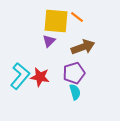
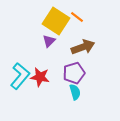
yellow square: rotated 28 degrees clockwise
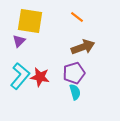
yellow square: moved 26 px left; rotated 24 degrees counterclockwise
purple triangle: moved 30 px left
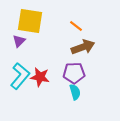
orange line: moved 1 px left, 9 px down
purple pentagon: rotated 15 degrees clockwise
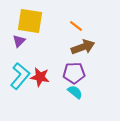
cyan semicircle: rotated 35 degrees counterclockwise
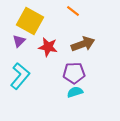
yellow square: rotated 20 degrees clockwise
orange line: moved 3 px left, 15 px up
brown arrow: moved 3 px up
red star: moved 8 px right, 30 px up
cyan semicircle: rotated 56 degrees counterclockwise
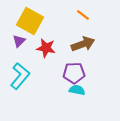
orange line: moved 10 px right, 4 px down
red star: moved 2 px left, 1 px down
cyan semicircle: moved 2 px right, 2 px up; rotated 28 degrees clockwise
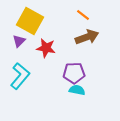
brown arrow: moved 4 px right, 7 px up
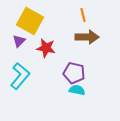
orange line: rotated 40 degrees clockwise
brown arrow: rotated 20 degrees clockwise
purple pentagon: rotated 15 degrees clockwise
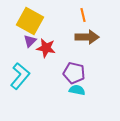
purple triangle: moved 11 px right
